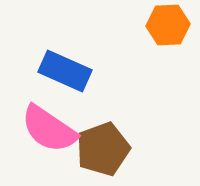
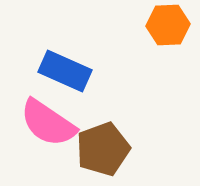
pink semicircle: moved 1 px left, 6 px up
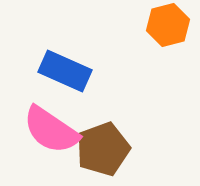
orange hexagon: rotated 12 degrees counterclockwise
pink semicircle: moved 3 px right, 7 px down
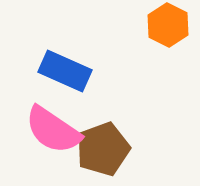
orange hexagon: rotated 18 degrees counterclockwise
pink semicircle: moved 2 px right
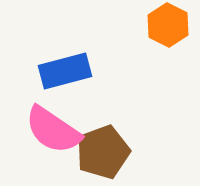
blue rectangle: rotated 39 degrees counterclockwise
brown pentagon: moved 3 px down
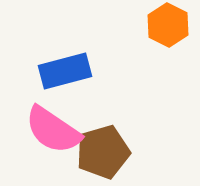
brown pentagon: rotated 4 degrees clockwise
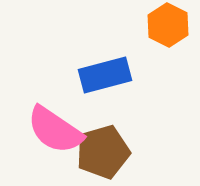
blue rectangle: moved 40 px right, 4 px down
pink semicircle: moved 2 px right
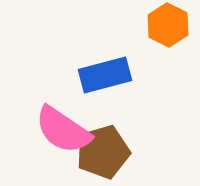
pink semicircle: moved 8 px right
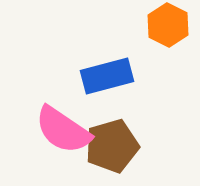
blue rectangle: moved 2 px right, 1 px down
brown pentagon: moved 9 px right, 6 px up
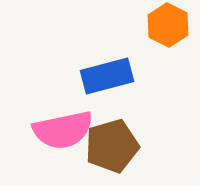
pink semicircle: rotated 46 degrees counterclockwise
